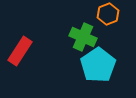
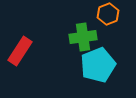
green cross: rotated 32 degrees counterclockwise
cyan pentagon: rotated 12 degrees clockwise
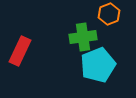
orange hexagon: moved 1 px right
red rectangle: rotated 8 degrees counterclockwise
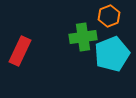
orange hexagon: moved 2 px down
cyan pentagon: moved 14 px right, 11 px up
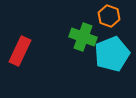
orange hexagon: rotated 20 degrees counterclockwise
green cross: rotated 28 degrees clockwise
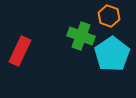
green cross: moved 2 px left, 1 px up
cyan pentagon: rotated 12 degrees counterclockwise
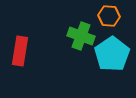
orange hexagon: rotated 15 degrees counterclockwise
red rectangle: rotated 16 degrees counterclockwise
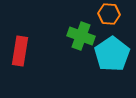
orange hexagon: moved 2 px up
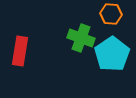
orange hexagon: moved 2 px right
green cross: moved 2 px down
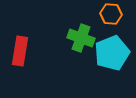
cyan pentagon: moved 1 px up; rotated 12 degrees clockwise
